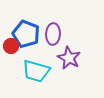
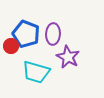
purple star: moved 1 px left, 1 px up
cyan trapezoid: moved 1 px down
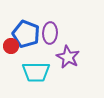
purple ellipse: moved 3 px left, 1 px up
cyan trapezoid: rotated 16 degrees counterclockwise
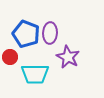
red circle: moved 1 px left, 11 px down
cyan trapezoid: moved 1 px left, 2 px down
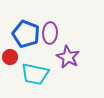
cyan trapezoid: rotated 12 degrees clockwise
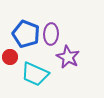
purple ellipse: moved 1 px right, 1 px down
cyan trapezoid: rotated 12 degrees clockwise
